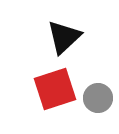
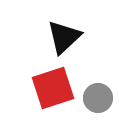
red square: moved 2 px left, 1 px up
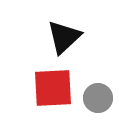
red square: rotated 15 degrees clockwise
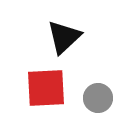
red square: moved 7 px left
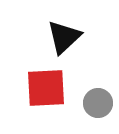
gray circle: moved 5 px down
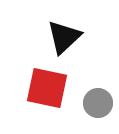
red square: moved 1 px right; rotated 15 degrees clockwise
